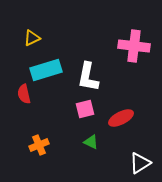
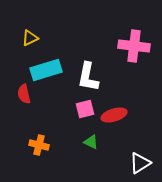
yellow triangle: moved 2 px left
red ellipse: moved 7 px left, 3 px up; rotated 10 degrees clockwise
orange cross: rotated 36 degrees clockwise
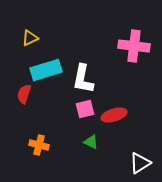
white L-shape: moved 5 px left, 2 px down
red semicircle: rotated 30 degrees clockwise
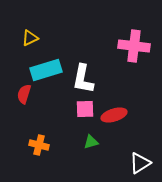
pink square: rotated 12 degrees clockwise
green triangle: rotated 42 degrees counterclockwise
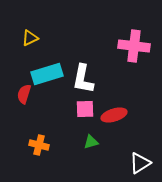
cyan rectangle: moved 1 px right, 4 px down
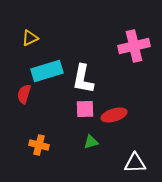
pink cross: rotated 20 degrees counterclockwise
cyan rectangle: moved 3 px up
white triangle: moved 5 px left; rotated 30 degrees clockwise
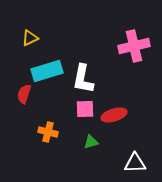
orange cross: moved 9 px right, 13 px up
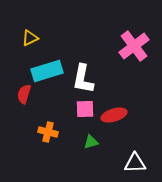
pink cross: rotated 24 degrees counterclockwise
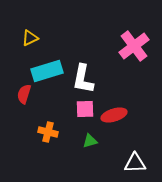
green triangle: moved 1 px left, 1 px up
